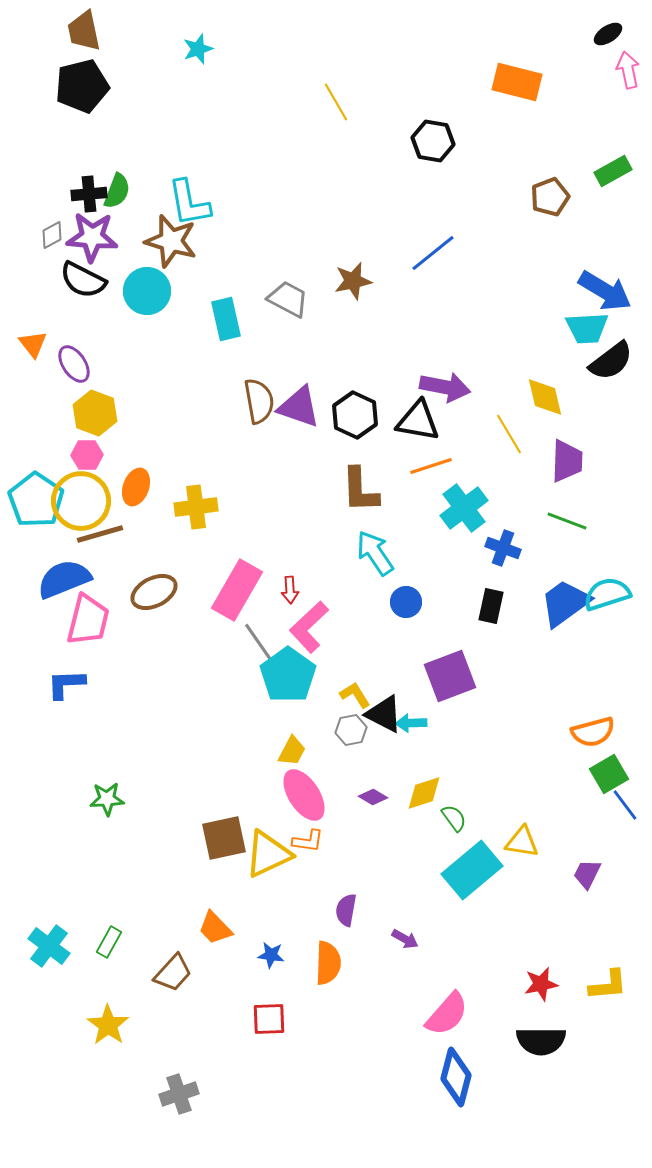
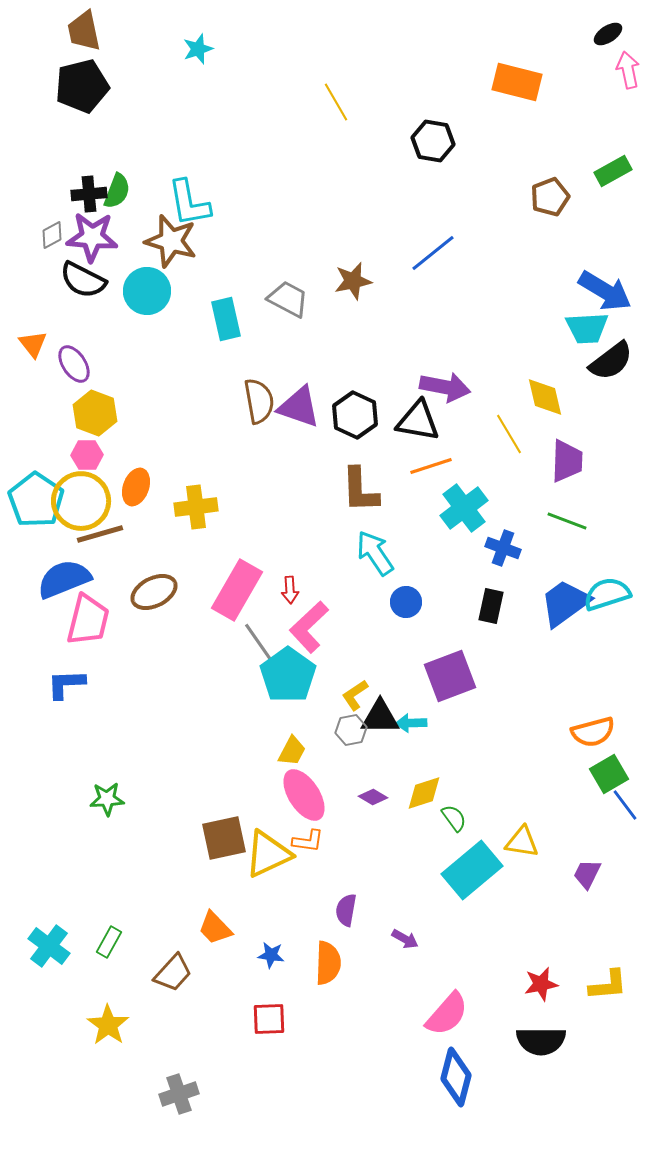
yellow L-shape at (355, 695): rotated 92 degrees counterclockwise
black triangle at (384, 714): moved 4 px left, 3 px down; rotated 27 degrees counterclockwise
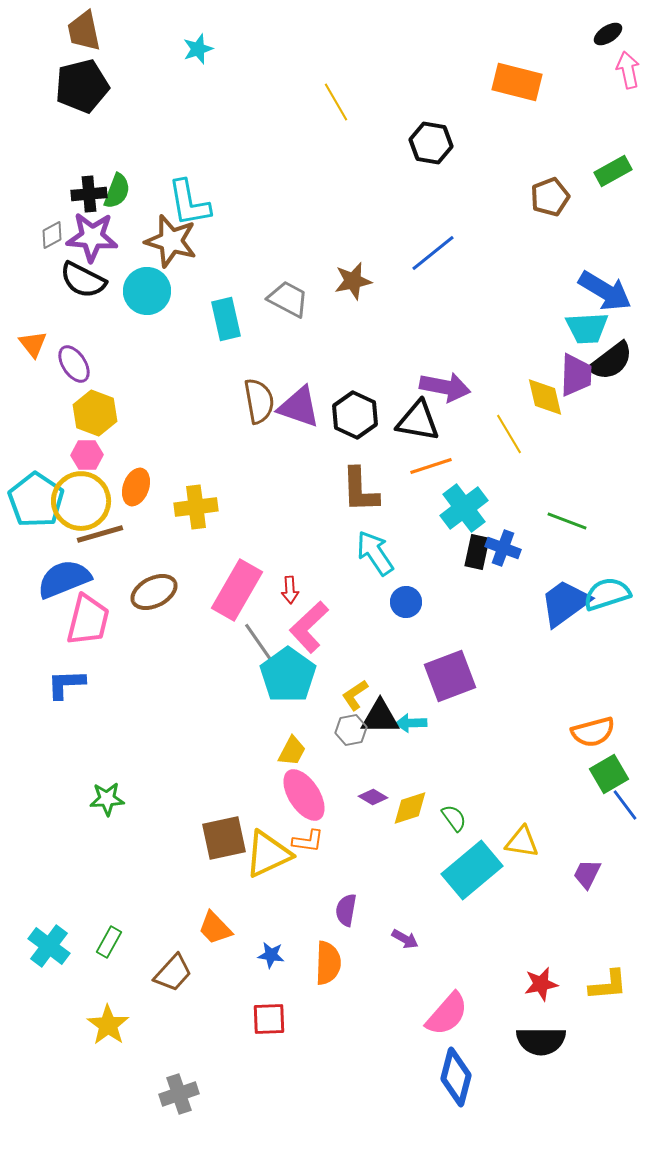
black hexagon at (433, 141): moved 2 px left, 2 px down
purple trapezoid at (567, 461): moved 9 px right, 86 px up
black rectangle at (491, 606): moved 14 px left, 54 px up
yellow diamond at (424, 793): moved 14 px left, 15 px down
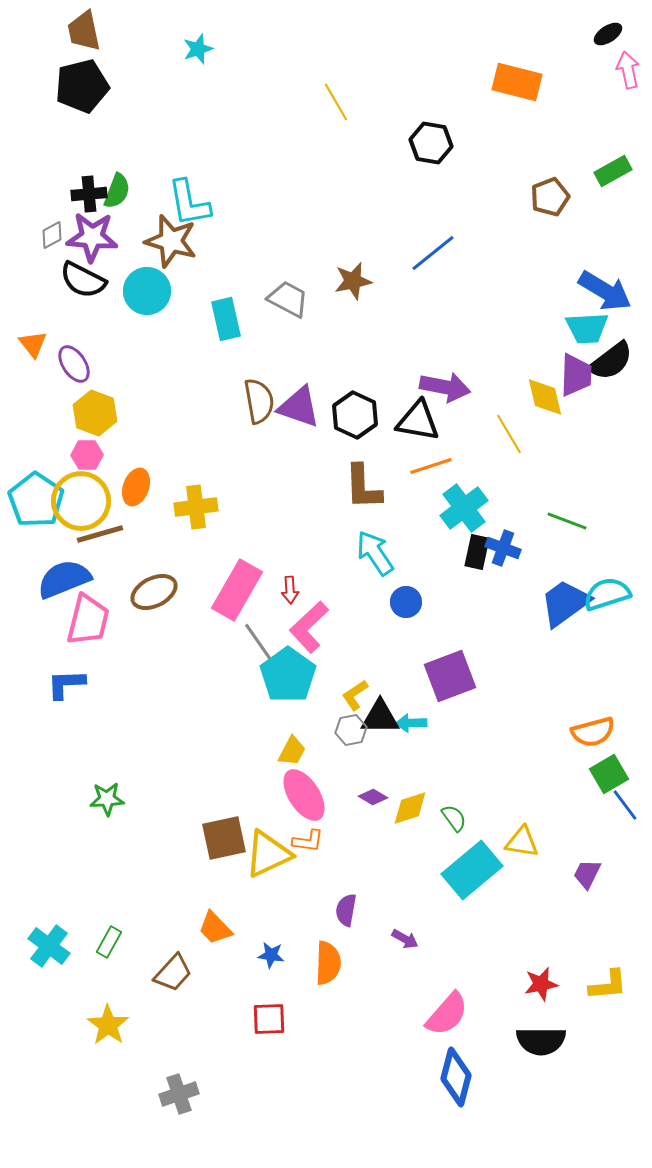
brown L-shape at (360, 490): moved 3 px right, 3 px up
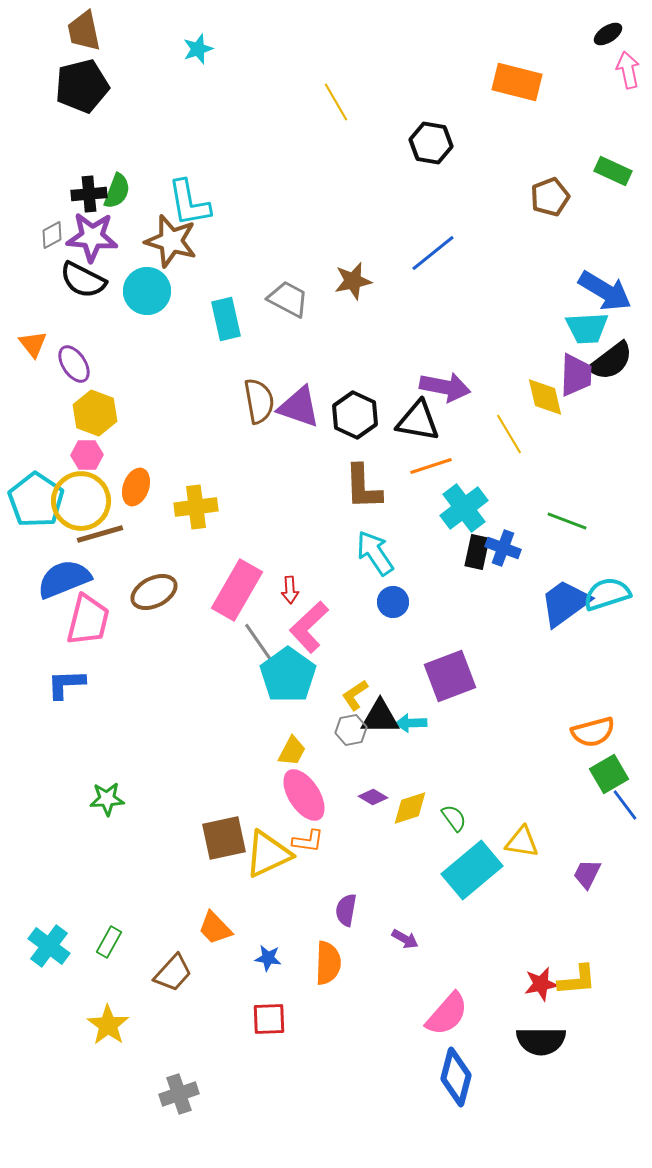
green rectangle at (613, 171): rotated 54 degrees clockwise
blue circle at (406, 602): moved 13 px left
blue star at (271, 955): moved 3 px left, 3 px down
yellow L-shape at (608, 985): moved 31 px left, 5 px up
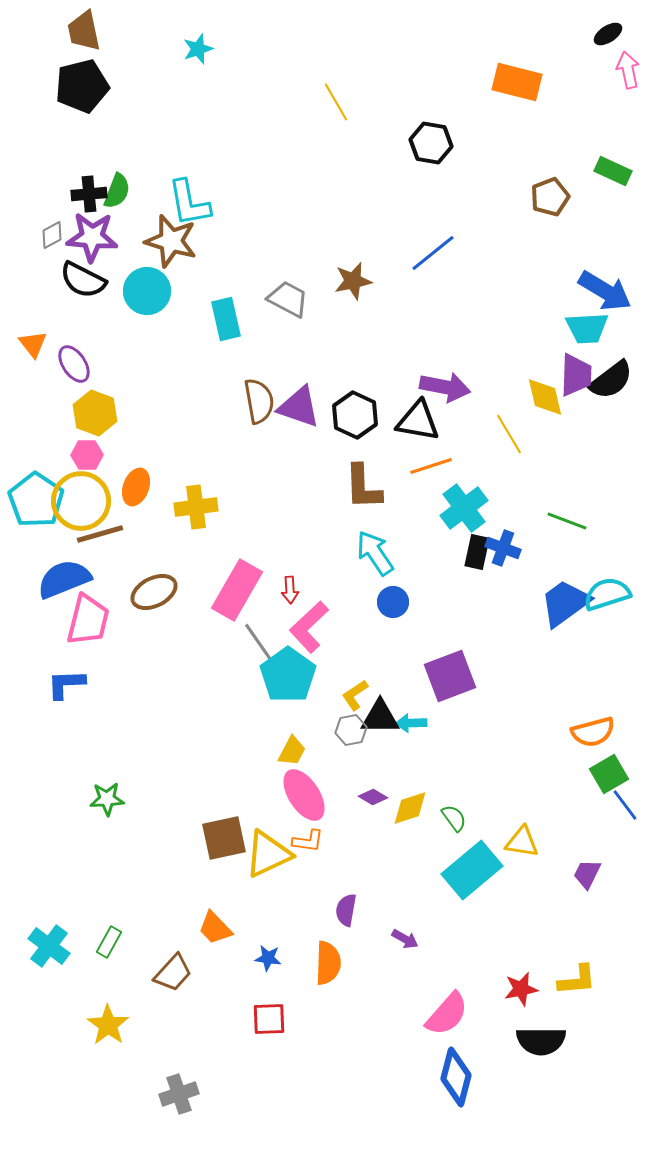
black semicircle at (611, 361): moved 19 px down
red star at (541, 984): moved 20 px left, 5 px down
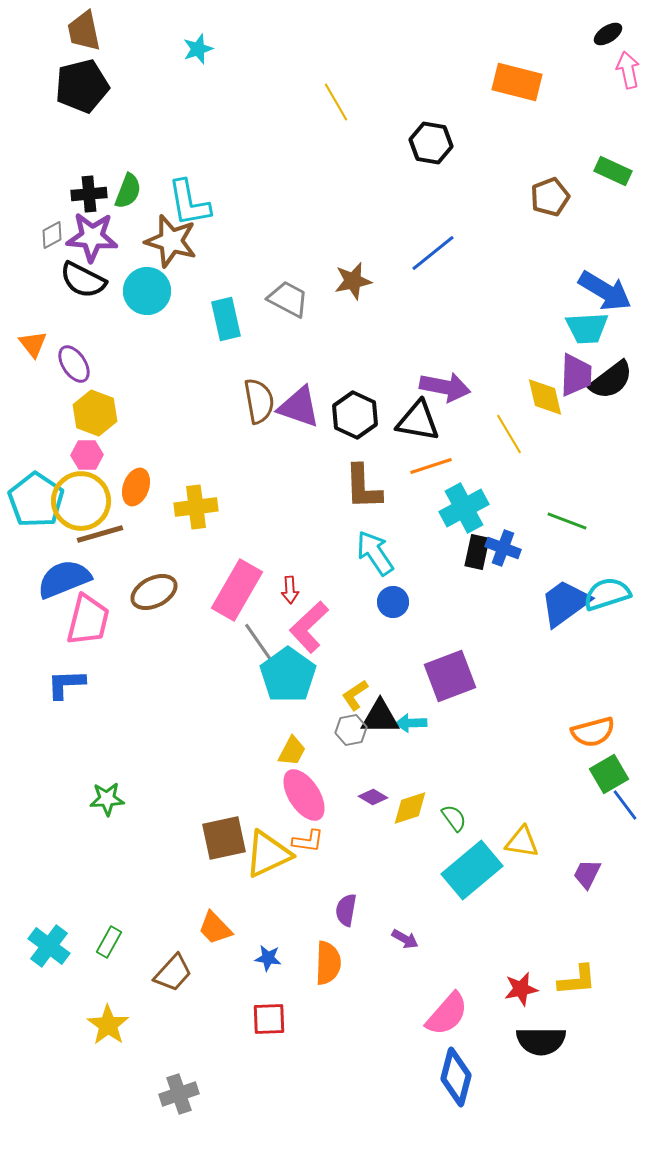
green semicircle at (117, 191): moved 11 px right
cyan cross at (464, 508): rotated 9 degrees clockwise
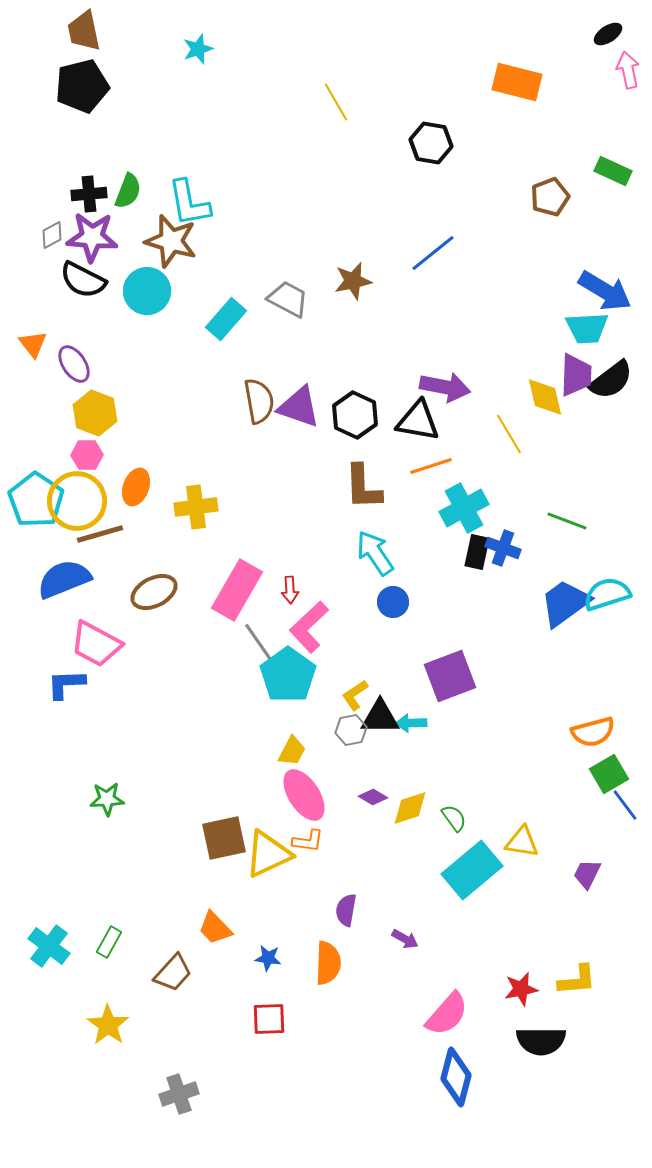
cyan rectangle at (226, 319): rotated 54 degrees clockwise
yellow circle at (81, 501): moved 4 px left
pink trapezoid at (88, 620): moved 8 px right, 24 px down; rotated 104 degrees clockwise
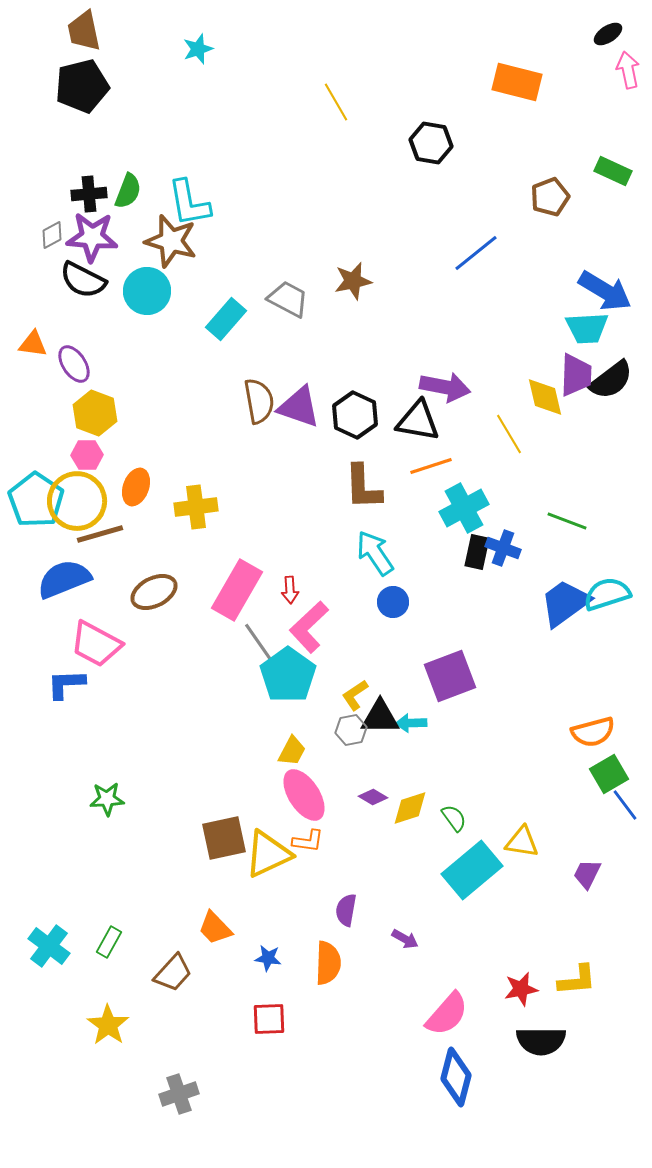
blue line at (433, 253): moved 43 px right
orange triangle at (33, 344): rotated 44 degrees counterclockwise
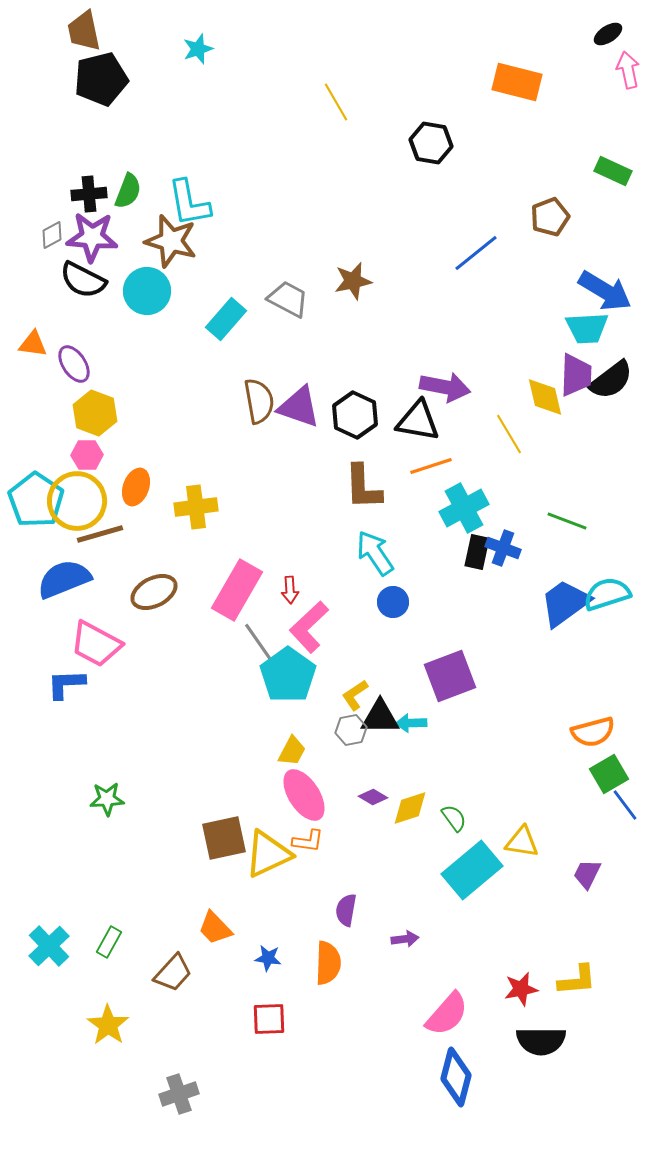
black pentagon at (82, 86): moved 19 px right, 7 px up
brown pentagon at (550, 197): moved 20 px down
purple arrow at (405, 939): rotated 36 degrees counterclockwise
cyan cross at (49, 946): rotated 9 degrees clockwise
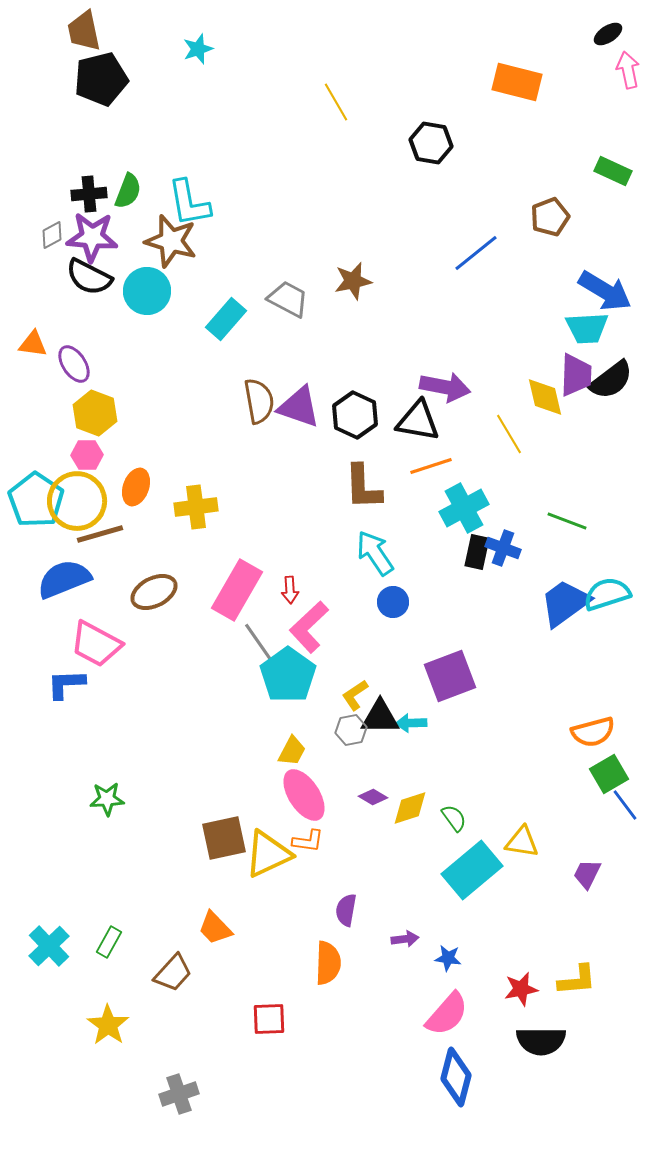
black semicircle at (83, 280): moved 6 px right, 3 px up
blue star at (268, 958): moved 180 px right
